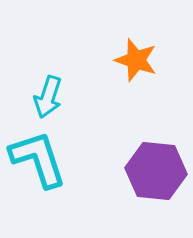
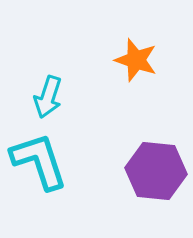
cyan L-shape: moved 1 px right, 2 px down
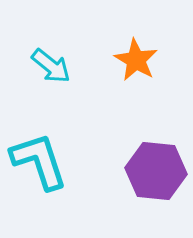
orange star: rotated 12 degrees clockwise
cyan arrow: moved 3 px right, 31 px up; rotated 69 degrees counterclockwise
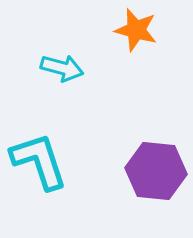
orange star: moved 30 px up; rotated 15 degrees counterclockwise
cyan arrow: moved 11 px right, 2 px down; rotated 24 degrees counterclockwise
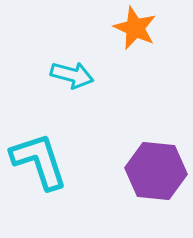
orange star: moved 1 px left, 2 px up; rotated 9 degrees clockwise
cyan arrow: moved 10 px right, 7 px down
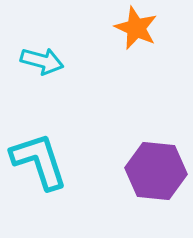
orange star: moved 1 px right
cyan arrow: moved 30 px left, 14 px up
